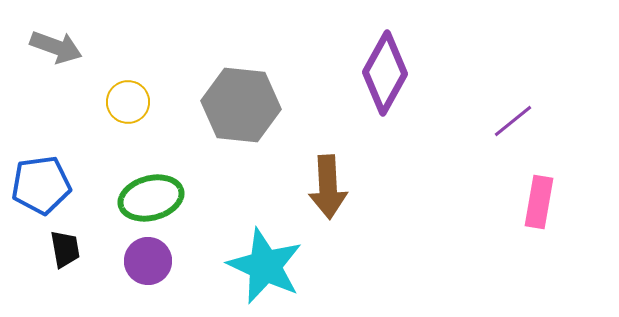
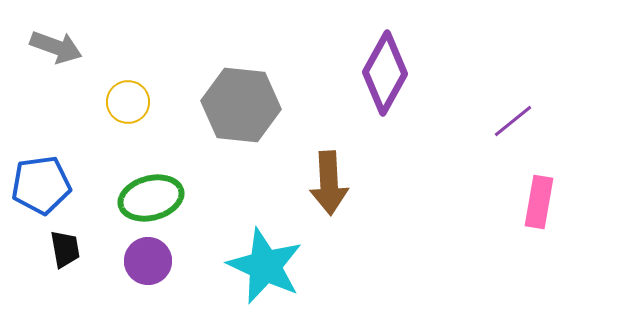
brown arrow: moved 1 px right, 4 px up
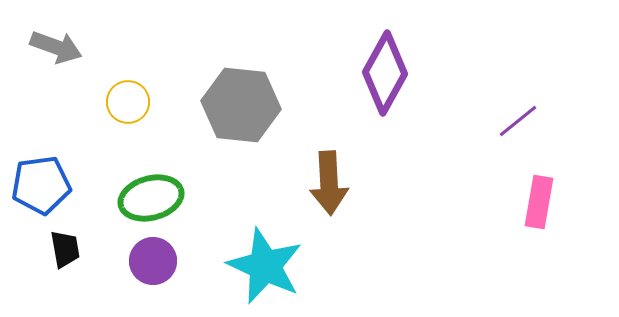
purple line: moved 5 px right
purple circle: moved 5 px right
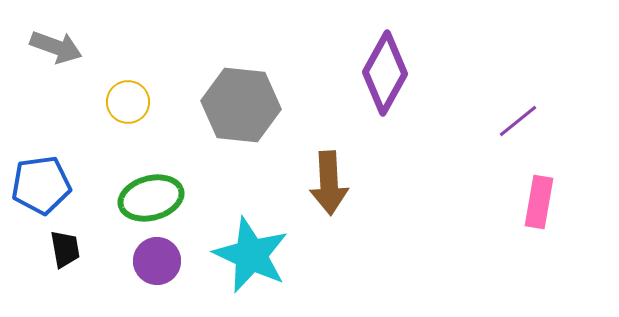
purple circle: moved 4 px right
cyan star: moved 14 px left, 11 px up
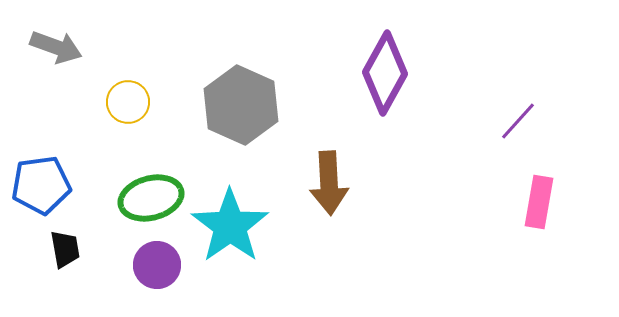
gray hexagon: rotated 18 degrees clockwise
purple line: rotated 9 degrees counterclockwise
cyan star: moved 21 px left, 29 px up; rotated 12 degrees clockwise
purple circle: moved 4 px down
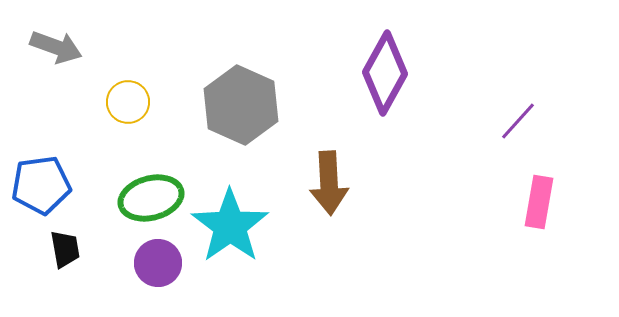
purple circle: moved 1 px right, 2 px up
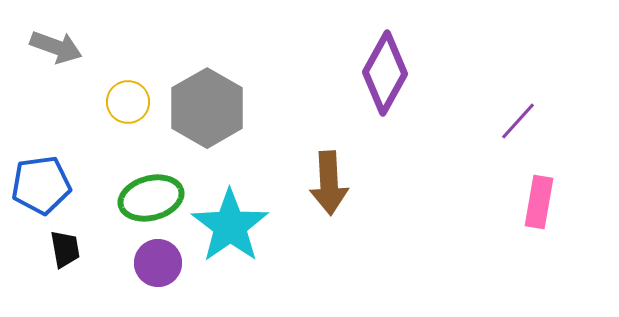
gray hexagon: moved 34 px left, 3 px down; rotated 6 degrees clockwise
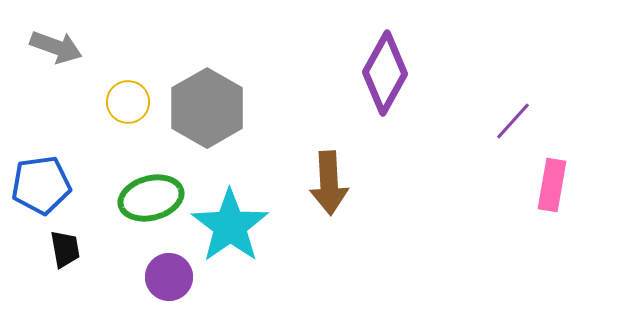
purple line: moved 5 px left
pink rectangle: moved 13 px right, 17 px up
purple circle: moved 11 px right, 14 px down
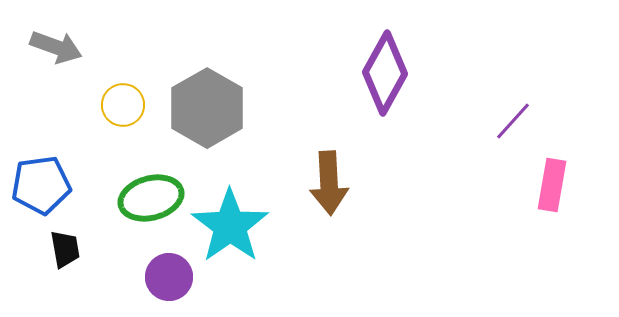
yellow circle: moved 5 px left, 3 px down
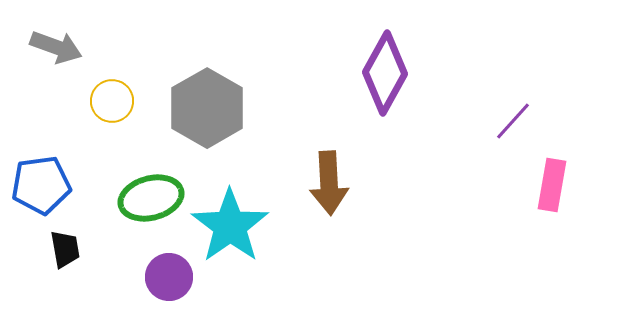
yellow circle: moved 11 px left, 4 px up
